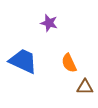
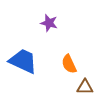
orange semicircle: moved 1 px down
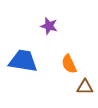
purple star: moved 3 px down
blue trapezoid: rotated 16 degrees counterclockwise
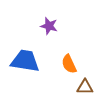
blue trapezoid: moved 2 px right
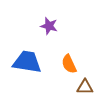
blue trapezoid: moved 2 px right, 1 px down
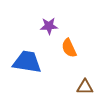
purple star: rotated 18 degrees counterclockwise
orange semicircle: moved 16 px up
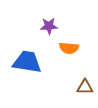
orange semicircle: rotated 60 degrees counterclockwise
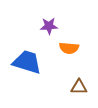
blue trapezoid: rotated 8 degrees clockwise
brown triangle: moved 6 px left
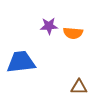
orange semicircle: moved 4 px right, 15 px up
blue trapezoid: moved 6 px left; rotated 24 degrees counterclockwise
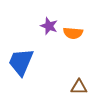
purple star: rotated 24 degrees clockwise
blue trapezoid: rotated 60 degrees counterclockwise
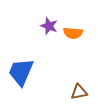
blue trapezoid: moved 10 px down
brown triangle: moved 5 px down; rotated 12 degrees counterclockwise
